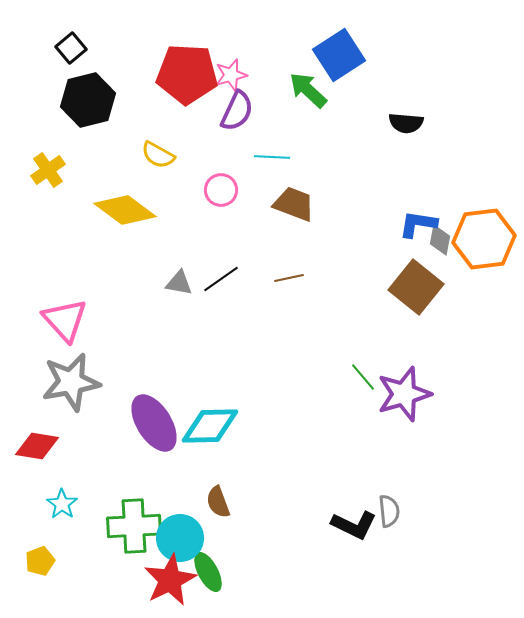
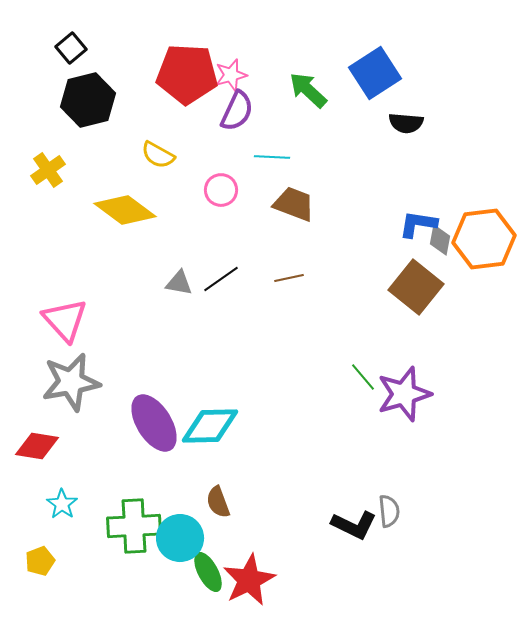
blue square: moved 36 px right, 18 px down
red star: moved 79 px right
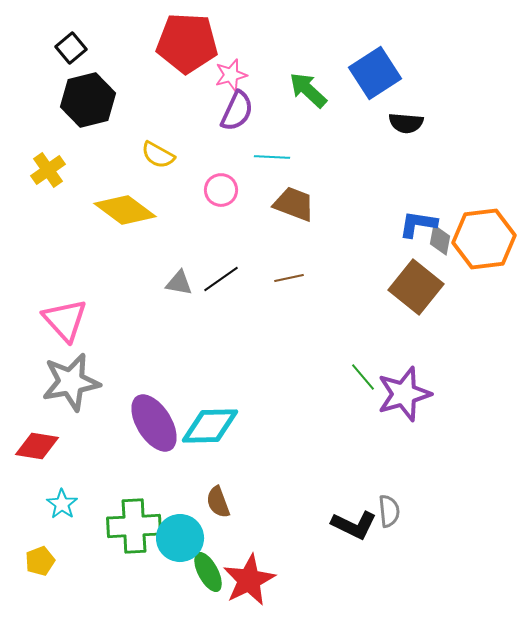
red pentagon: moved 31 px up
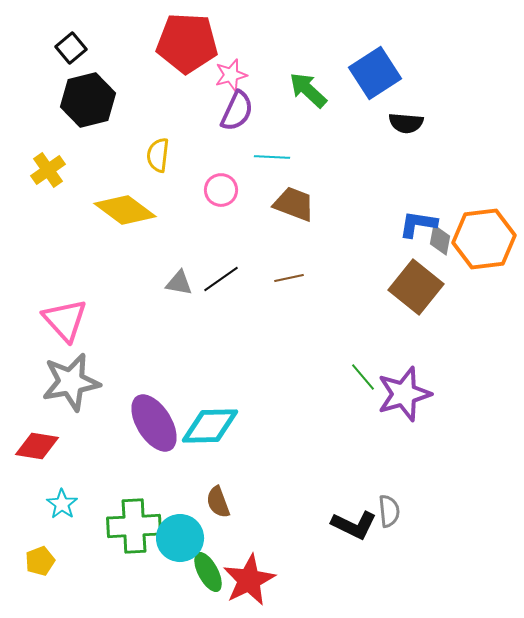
yellow semicircle: rotated 68 degrees clockwise
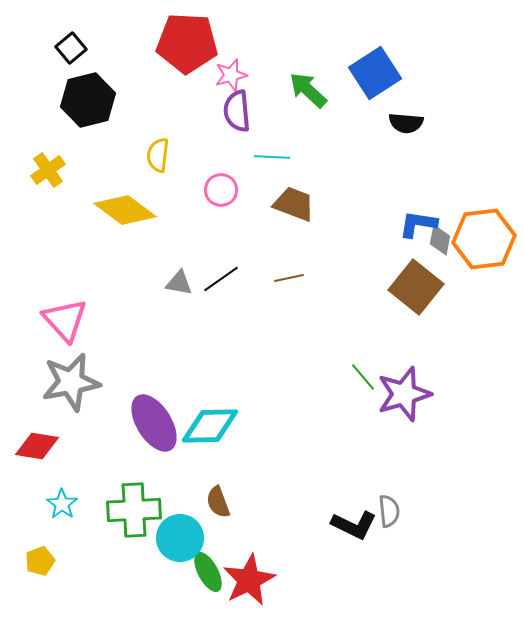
purple semicircle: rotated 150 degrees clockwise
green cross: moved 16 px up
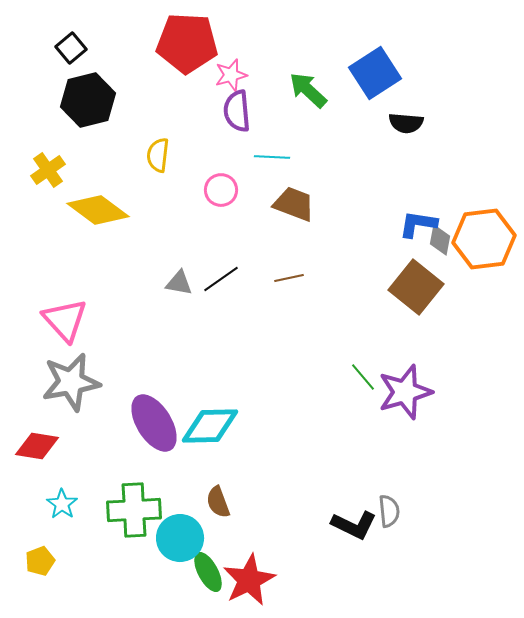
yellow diamond: moved 27 px left
purple star: moved 1 px right, 2 px up
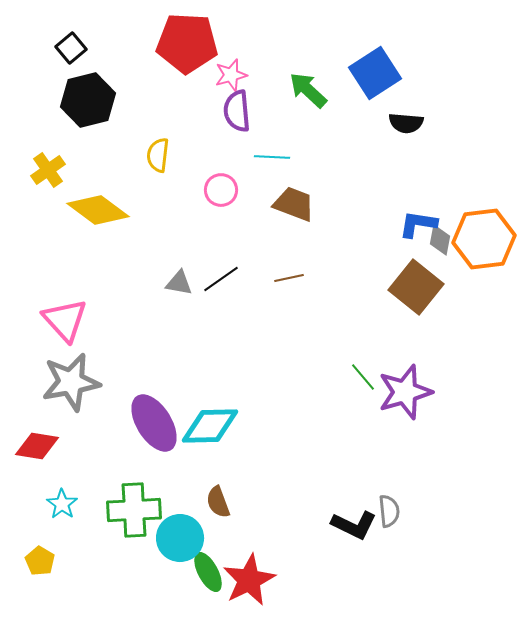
yellow pentagon: rotated 20 degrees counterclockwise
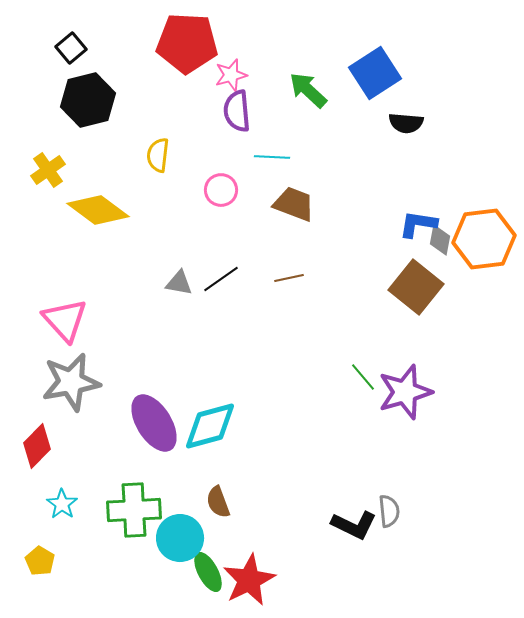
cyan diamond: rotated 14 degrees counterclockwise
red diamond: rotated 54 degrees counterclockwise
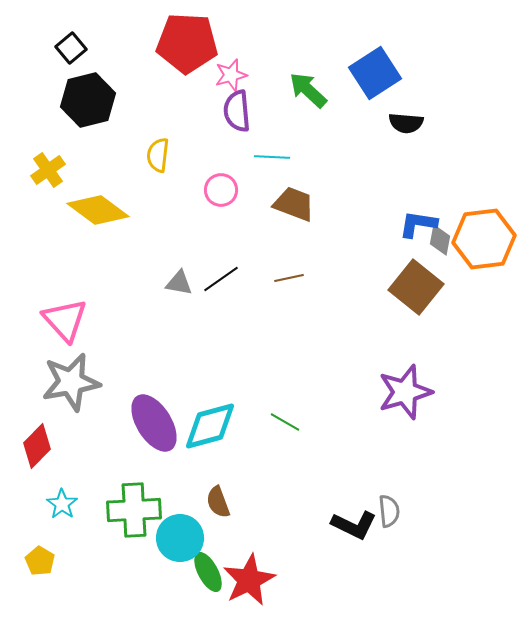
green line: moved 78 px left, 45 px down; rotated 20 degrees counterclockwise
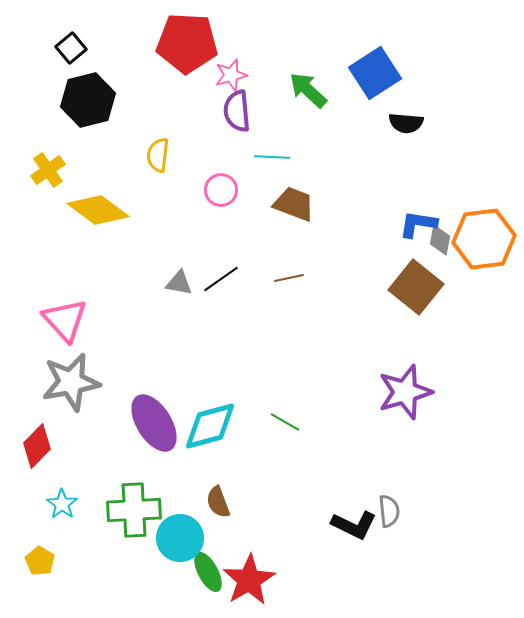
red star: rotated 4 degrees counterclockwise
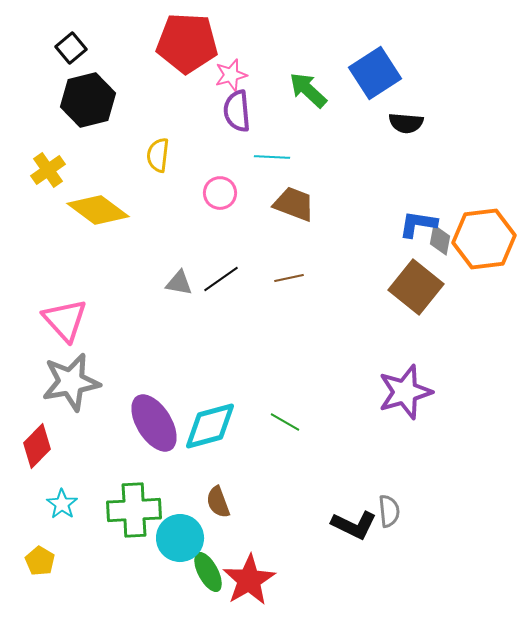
pink circle: moved 1 px left, 3 px down
